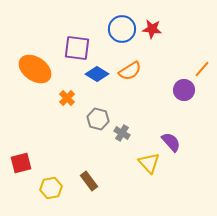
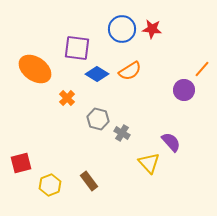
yellow hexagon: moved 1 px left, 3 px up; rotated 10 degrees counterclockwise
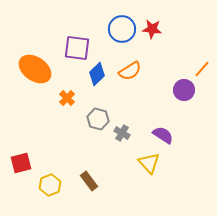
blue diamond: rotated 75 degrees counterclockwise
purple semicircle: moved 8 px left, 7 px up; rotated 15 degrees counterclockwise
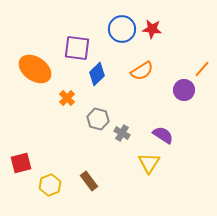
orange semicircle: moved 12 px right
yellow triangle: rotated 15 degrees clockwise
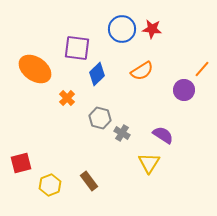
gray hexagon: moved 2 px right, 1 px up
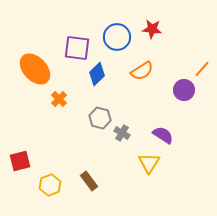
blue circle: moved 5 px left, 8 px down
orange ellipse: rotated 12 degrees clockwise
orange cross: moved 8 px left, 1 px down
red square: moved 1 px left, 2 px up
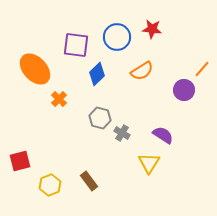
purple square: moved 1 px left, 3 px up
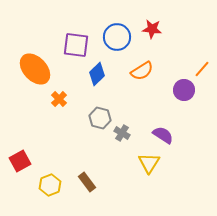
red square: rotated 15 degrees counterclockwise
brown rectangle: moved 2 px left, 1 px down
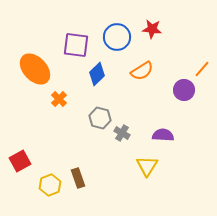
purple semicircle: rotated 30 degrees counterclockwise
yellow triangle: moved 2 px left, 3 px down
brown rectangle: moved 9 px left, 4 px up; rotated 18 degrees clockwise
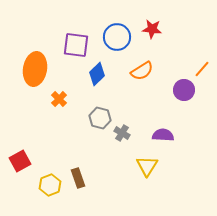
orange ellipse: rotated 52 degrees clockwise
